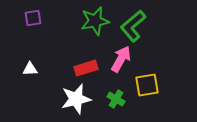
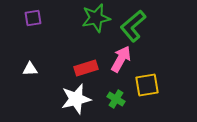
green star: moved 1 px right, 3 px up
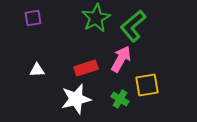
green star: rotated 16 degrees counterclockwise
white triangle: moved 7 px right, 1 px down
green cross: moved 4 px right
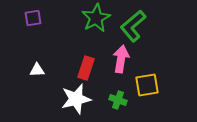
pink arrow: rotated 20 degrees counterclockwise
red rectangle: rotated 55 degrees counterclockwise
green cross: moved 2 px left, 1 px down; rotated 12 degrees counterclockwise
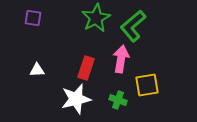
purple square: rotated 18 degrees clockwise
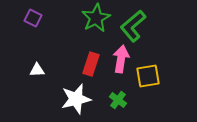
purple square: rotated 18 degrees clockwise
red rectangle: moved 5 px right, 4 px up
yellow square: moved 1 px right, 9 px up
green cross: rotated 18 degrees clockwise
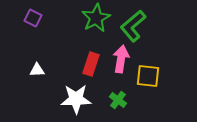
yellow square: rotated 15 degrees clockwise
white star: rotated 12 degrees clockwise
